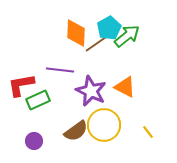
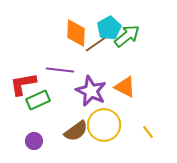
red L-shape: moved 2 px right, 1 px up
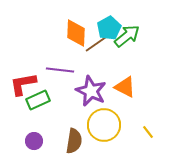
brown semicircle: moved 2 px left, 10 px down; rotated 45 degrees counterclockwise
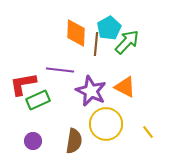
green arrow: moved 6 px down; rotated 8 degrees counterclockwise
brown line: rotated 50 degrees counterclockwise
yellow circle: moved 2 px right, 1 px up
purple circle: moved 1 px left
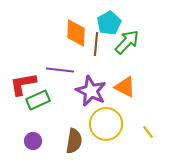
cyan pentagon: moved 5 px up
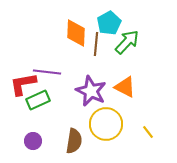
purple line: moved 13 px left, 2 px down
